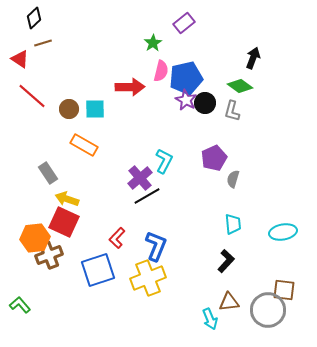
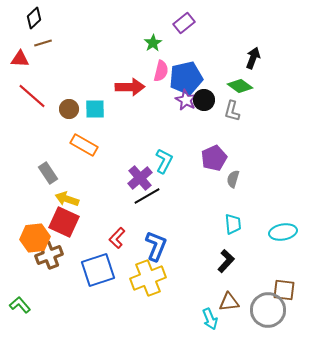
red triangle: rotated 30 degrees counterclockwise
black circle: moved 1 px left, 3 px up
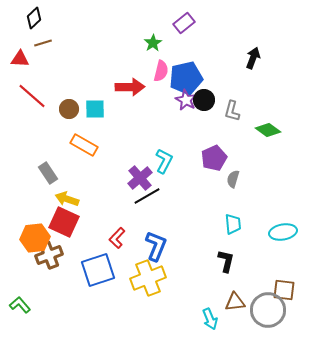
green diamond: moved 28 px right, 44 px down
black L-shape: rotated 30 degrees counterclockwise
brown triangle: moved 6 px right
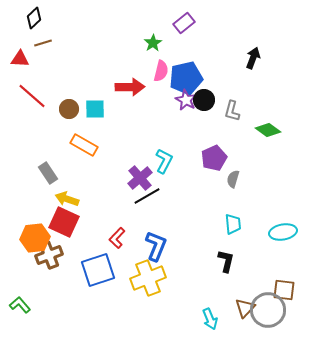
brown triangle: moved 10 px right, 6 px down; rotated 40 degrees counterclockwise
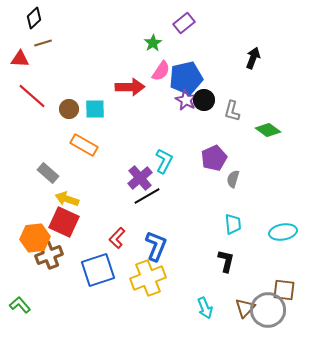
pink semicircle: rotated 20 degrees clockwise
gray rectangle: rotated 15 degrees counterclockwise
cyan arrow: moved 5 px left, 11 px up
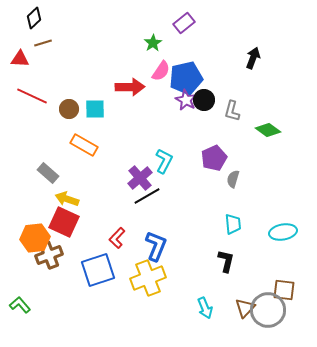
red line: rotated 16 degrees counterclockwise
